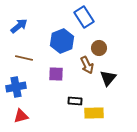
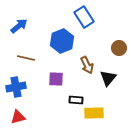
brown circle: moved 20 px right
brown line: moved 2 px right
purple square: moved 5 px down
black rectangle: moved 1 px right, 1 px up
red triangle: moved 3 px left, 1 px down
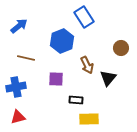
brown circle: moved 2 px right
yellow rectangle: moved 5 px left, 6 px down
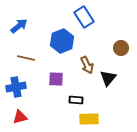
red triangle: moved 2 px right
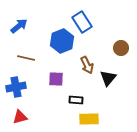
blue rectangle: moved 2 px left, 5 px down
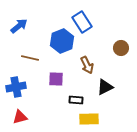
brown line: moved 4 px right
black triangle: moved 3 px left, 9 px down; rotated 24 degrees clockwise
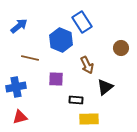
blue hexagon: moved 1 px left, 1 px up; rotated 15 degrees counterclockwise
black triangle: rotated 12 degrees counterclockwise
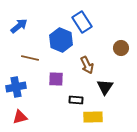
black triangle: rotated 18 degrees counterclockwise
yellow rectangle: moved 4 px right, 2 px up
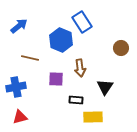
brown arrow: moved 7 px left, 3 px down; rotated 18 degrees clockwise
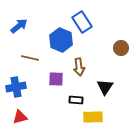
brown arrow: moved 1 px left, 1 px up
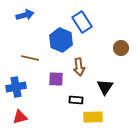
blue arrow: moved 6 px right, 11 px up; rotated 24 degrees clockwise
